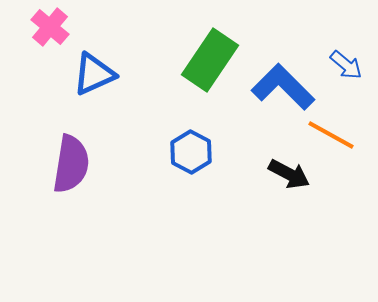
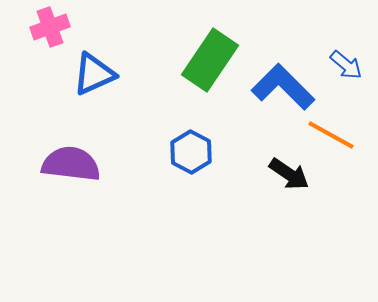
pink cross: rotated 30 degrees clockwise
purple semicircle: rotated 92 degrees counterclockwise
black arrow: rotated 6 degrees clockwise
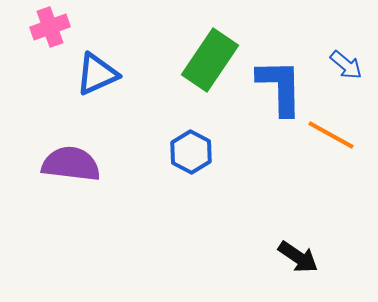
blue triangle: moved 3 px right
blue L-shape: moved 3 px left; rotated 44 degrees clockwise
black arrow: moved 9 px right, 83 px down
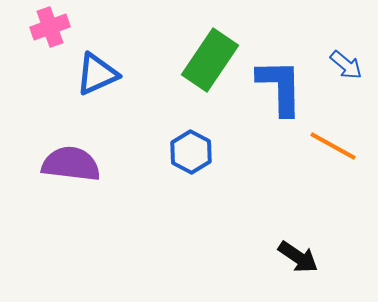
orange line: moved 2 px right, 11 px down
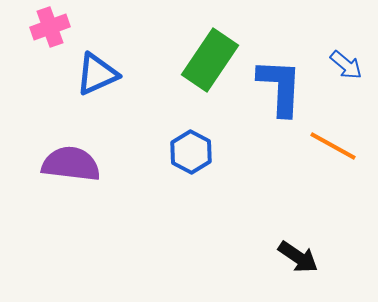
blue L-shape: rotated 4 degrees clockwise
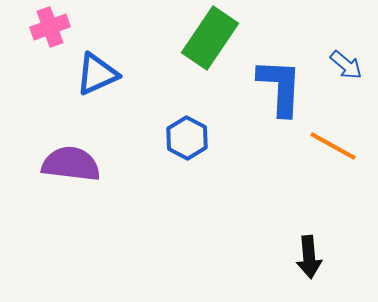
green rectangle: moved 22 px up
blue hexagon: moved 4 px left, 14 px up
black arrow: moved 11 px right; rotated 51 degrees clockwise
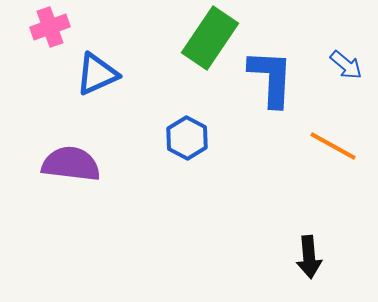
blue L-shape: moved 9 px left, 9 px up
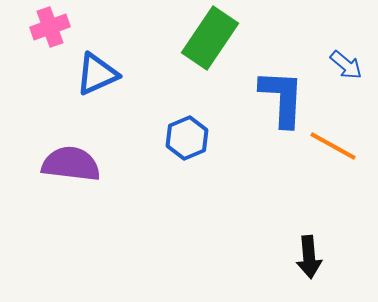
blue L-shape: moved 11 px right, 20 px down
blue hexagon: rotated 9 degrees clockwise
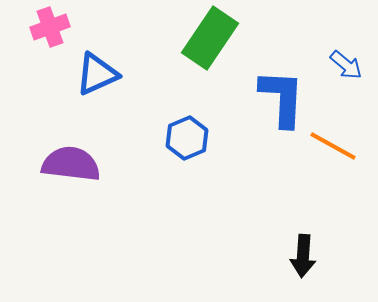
black arrow: moved 6 px left, 1 px up; rotated 9 degrees clockwise
